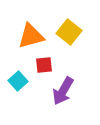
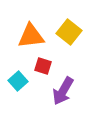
orange triangle: rotated 8 degrees clockwise
red square: moved 1 px left, 1 px down; rotated 24 degrees clockwise
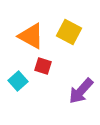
yellow square: rotated 10 degrees counterclockwise
orange triangle: rotated 36 degrees clockwise
purple arrow: moved 18 px right; rotated 12 degrees clockwise
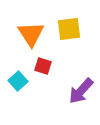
yellow square: moved 3 px up; rotated 35 degrees counterclockwise
orange triangle: moved 2 px up; rotated 28 degrees clockwise
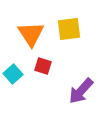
cyan square: moved 5 px left, 7 px up
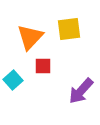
orange triangle: moved 1 px left, 3 px down; rotated 16 degrees clockwise
red square: rotated 18 degrees counterclockwise
cyan square: moved 6 px down
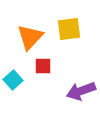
purple arrow: rotated 28 degrees clockwise
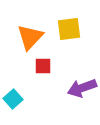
cyan square: moved 19 px down
purple arrow: moved 1 px right, 3 px up
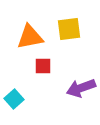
orange triangle: rotated 36 degrees clockwise
purple arrow: moved 1 px left
cyan square: moved 1 px right
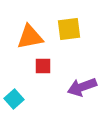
purple arrow: moved 1 px right, 1 px up
